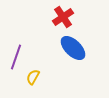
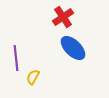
purple line: moved 1 px down; rotated 25 degrees counterclockwise
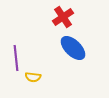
yellow semicircle: rotated 112 degrees counterclockwise
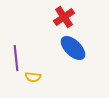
red cross: moved 1 px right
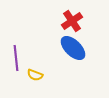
red cross: moved 8 px right, 4 px down
yellow semicircle: moved 2 px right, 2 px up; rotated 14 degrees clockwise
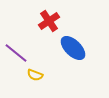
red cross: moved 23 px left
purple line: moved 5 px up; rotated 45 degrees counterclockwise
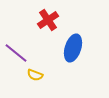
red cross: moved 1 px left, 1 px up
blue ellipse: rotated 64 degrees clockwise
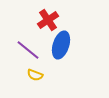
blue ellipse: moved 12 px left, 3 px up
purple line: moved 12 px right, 3 px up
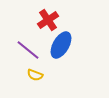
blue ellipse: rotated 12 degrees clockwise
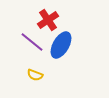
purple line: moved 4 px right, 8 px up
